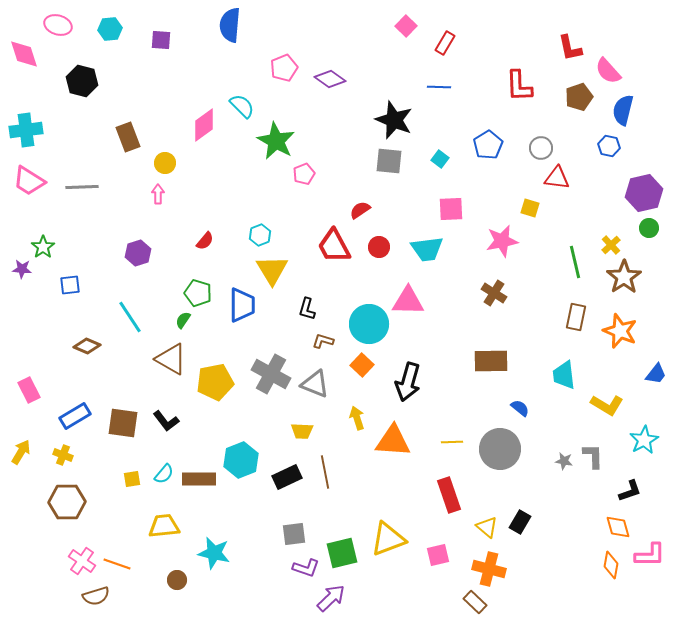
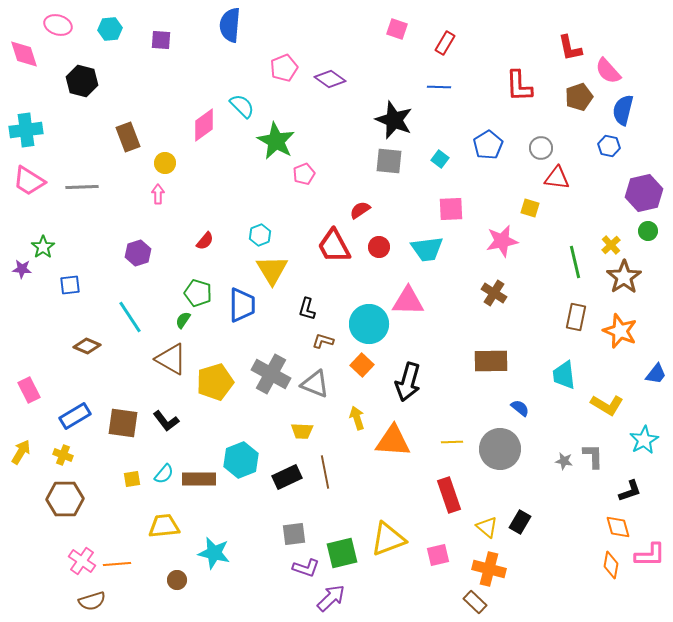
pink square at (406, 26): moved 9 px left, 3 px down; rotated 25 degrees counterclockwise
green circle at (649, 228): moved 1 px left, 3 px down
yellow pentagon at (215, 382): rotated 6 degrees counterclockwise
brown hexagon at (67, 502): moved 2 px left, 3 px up
orange line at (117, 564): rotated 24 degrees counterclockwise
brown semicircle at (96, 596): moved 4 px left, 5 px down
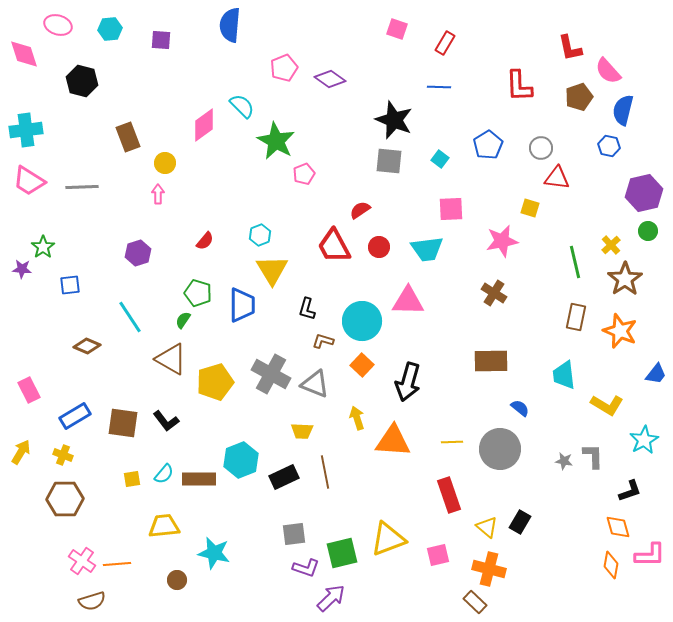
brown star at (624, 277): moved 1 px right, 2 px down
cyan circle at (369, 324): moved 7 px left, 3 px up
black rectangle at (287, 477): moved 3 px left
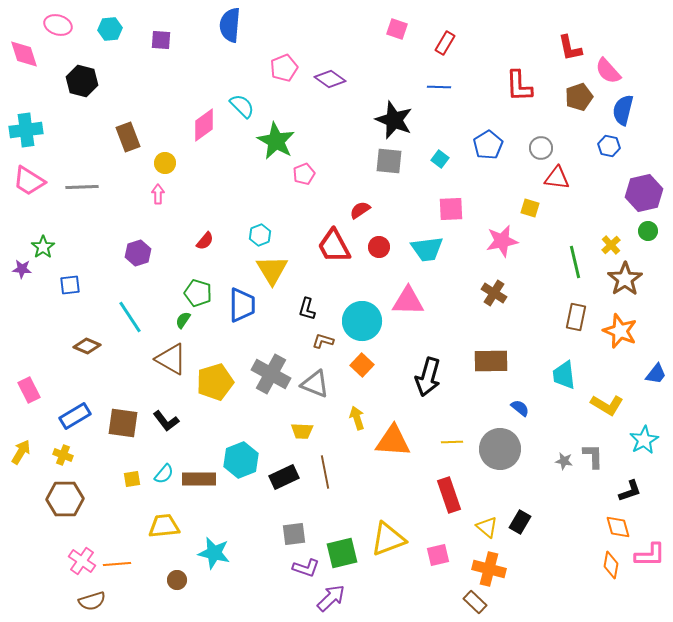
black arrow at (408, 382): moved 20 px right, 5 px up
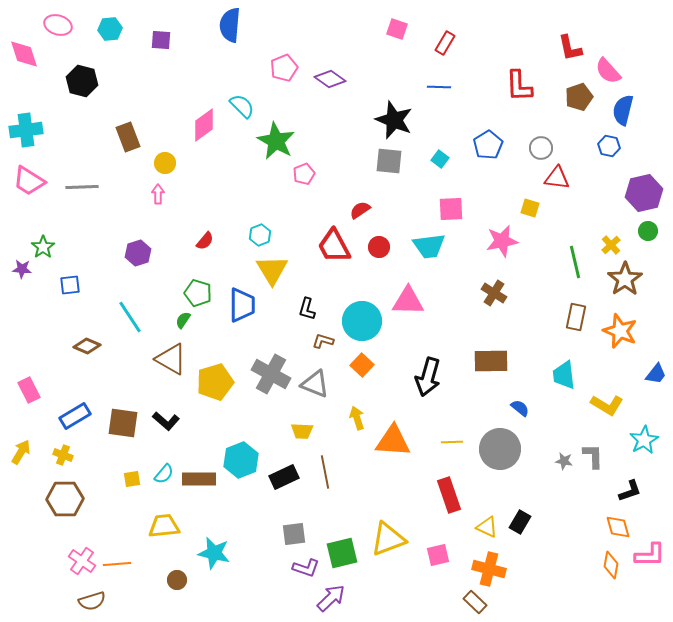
cyan trapezoid at (427, 249): moved 2 px right, 3 px up
black L-shape at (166, 421): rotated 12 degrees counterclockwise
yellow triangle at (487, 527): rotated 15 degrees counterclockwise
